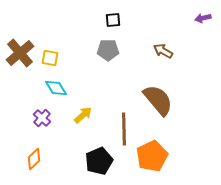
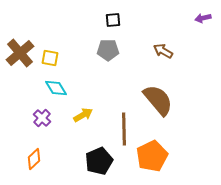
yellow arrow: rotated 12 degrees clockwise
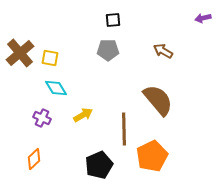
purple cross: rotated 18 degrees counterclockwise
black pentagon: moved 4 px down
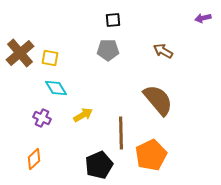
brown line: moved 3 px left, 4 px down
orange pentagon: moved 1 px left, 1 px up
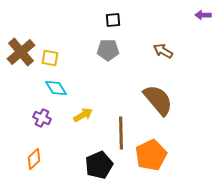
purple arrow: moved 3 px up; rotated 14 degrees clockwise
brown cross: moved 1 px right, 1 px up
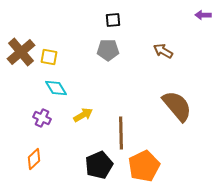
yellow square: moved 1 px left, 1 px up
brown semicircle: moved 19 px right, 6 px down
orange pentagon: moved 7 px left, 11 px down
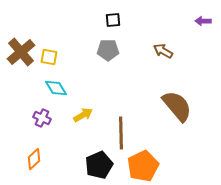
purple arrow: moved 6 px down
orange pentagon: moved 1 px left
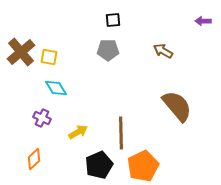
yellow arrow: moved 5 px left, 17 px down
